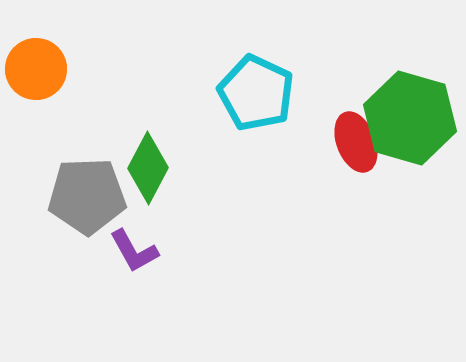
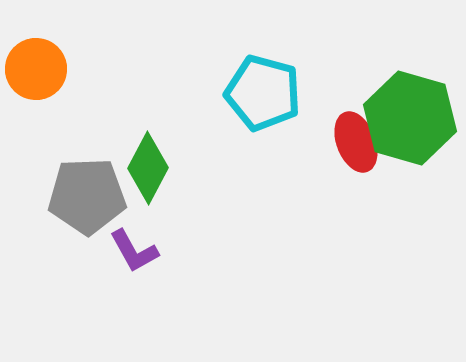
cyan pentagon: moved 7 px right; rotated 10 degrees counterclockwise
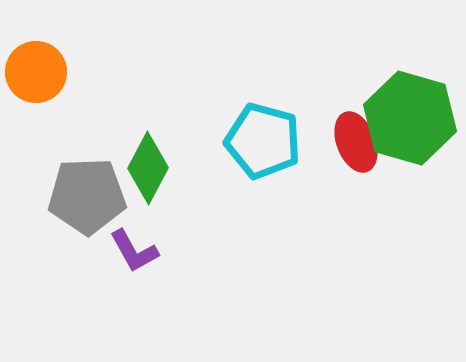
orange circle: moved 3 px down
cyan pentagon: moved 48 px down
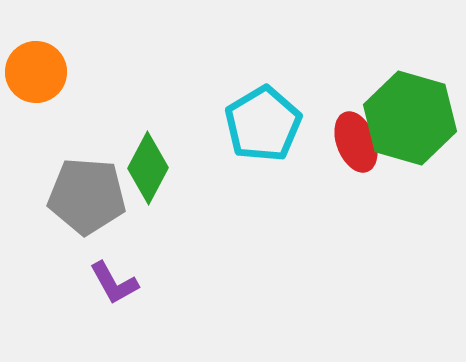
cyan pentagon: moved 17 px up; rotated 26 degrees clockwise
gray pentagon: rotated 6 degrees clockwise
purple L-shape: moved 20 px left, 32 px down
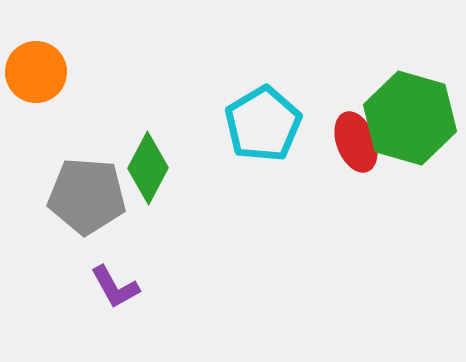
purple L-shape: moved 1 px right, 4 px down
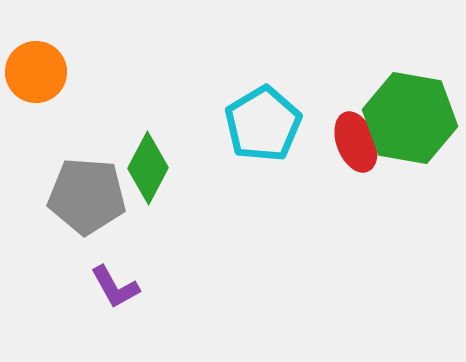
green hexagon: rotated 6 degrees counterclockwise
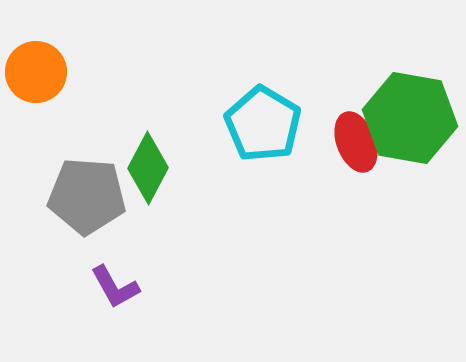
cyan pentagon: rotated 10 degrees counterclockwise
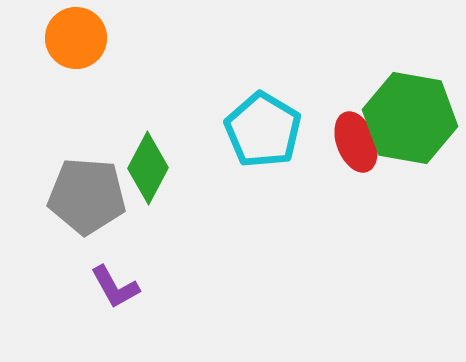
orange circle: moved 40 px right, 34 px up
cyan pentagon: moved 6 px down
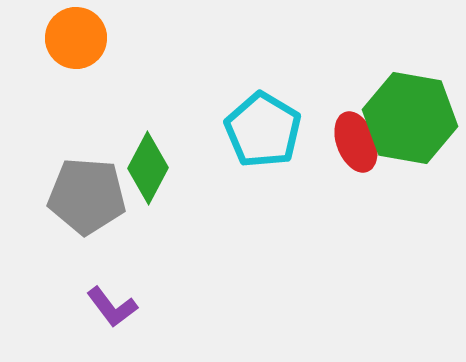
purple L-shape: moved 3 px left, 20 px down; rotated 8 degrees counterclockwise
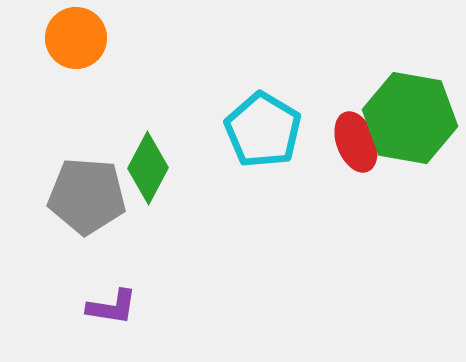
purple L-shape: rotated 44 degrees counterclockwise
